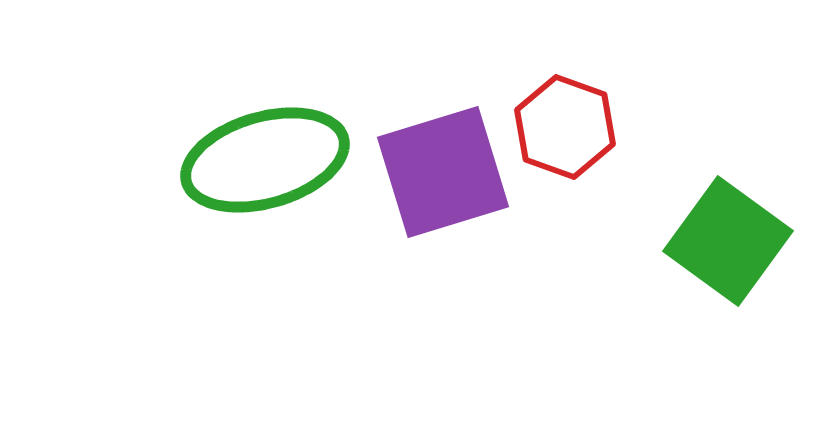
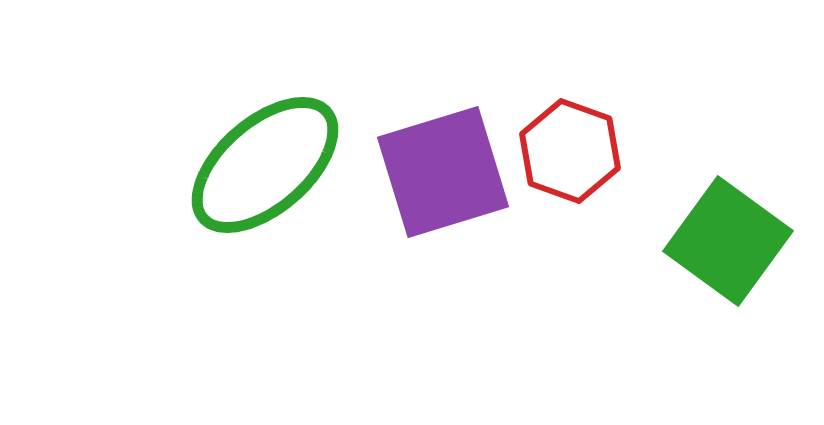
red hexagon: moved 5 px right, 24 px down
green ellipse: moved 5 px down; rotated 25 degrees counterclockwise
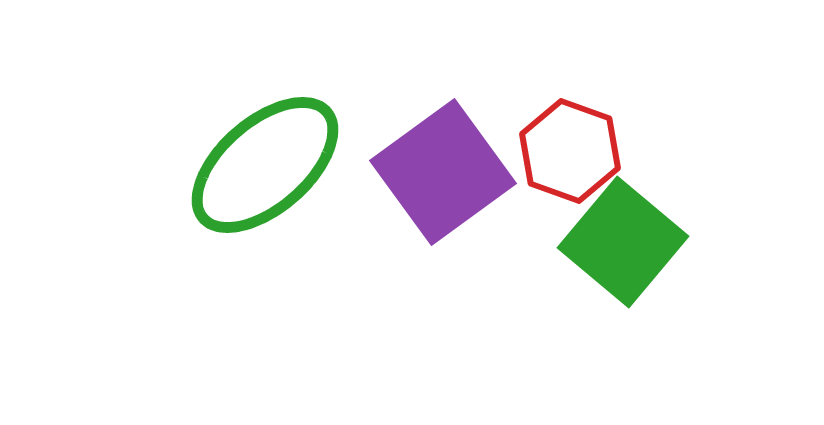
purple square: rotated 19 degrees counterclockwise
green square: moved 105 px left, 1 px down; rotated 4 degrees clockwise
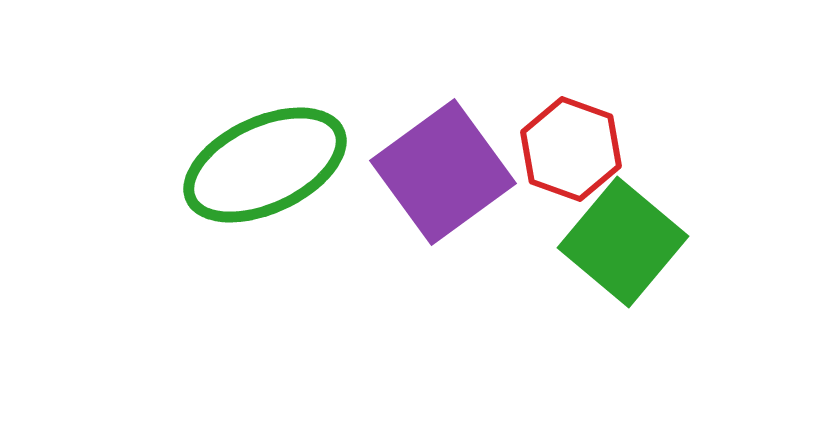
red hexagon: moved 1 px right, 2 px up
green ellipse: rotated 16 degrees clockwise
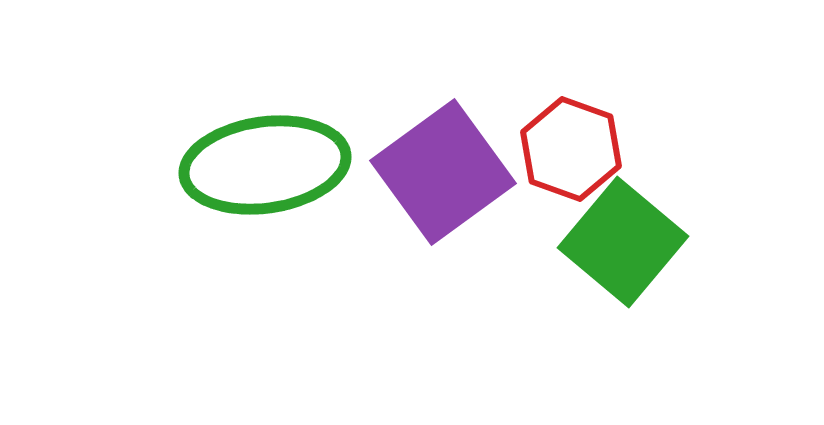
green ellipse: rotated 17 degrees clockwise
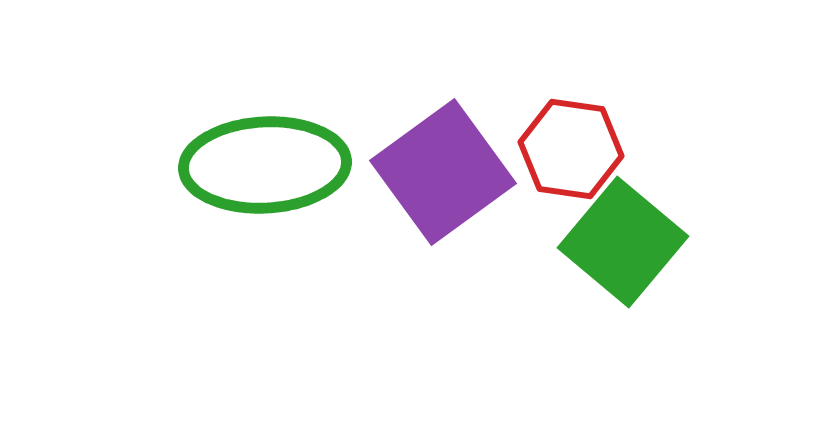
red hexagon: rotated 12 degrees counterclockwise
green ellipse: rotated 5 degrees clockwise
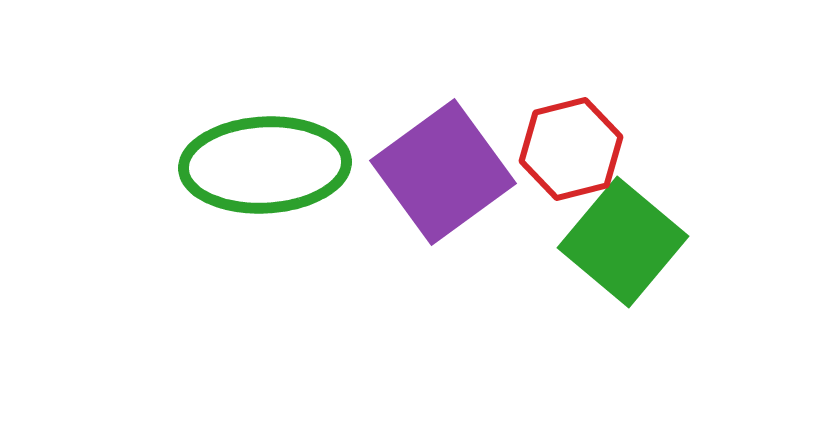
red hexagon: rotated 22 degrees counterclockwise
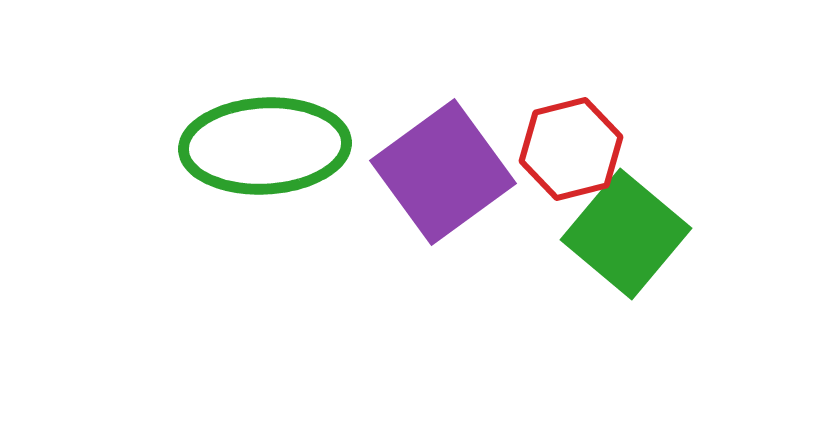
green ellipse: moved 19 px up
green square: moved 3 px right, 8 px up
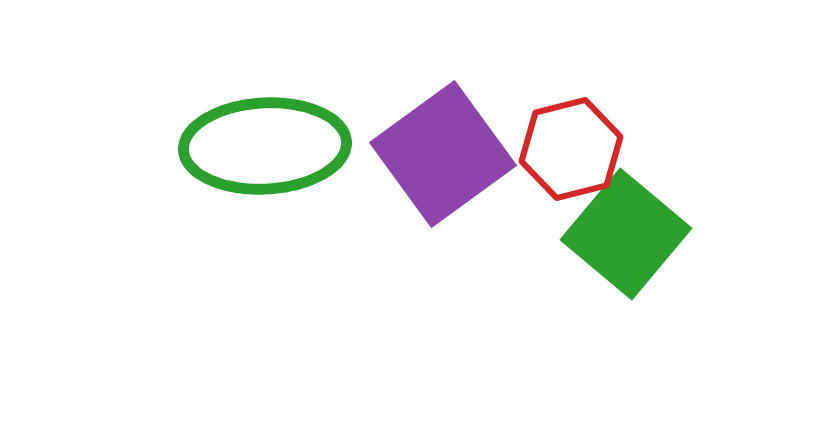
purple square: moved 18 px up
